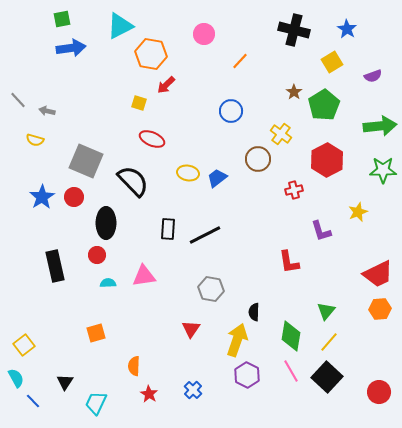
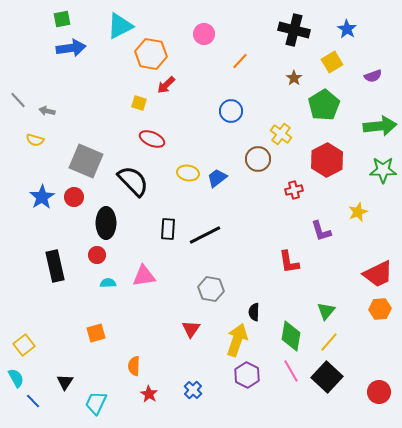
brown star at (294, 92): moved 14 px up
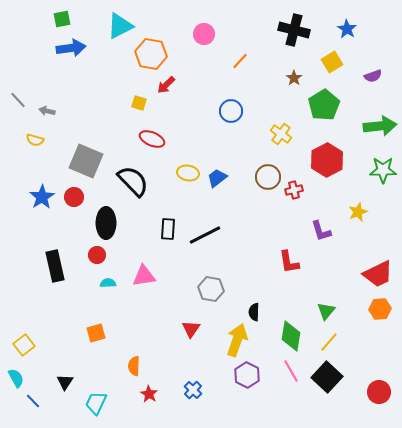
brown circle at (258, 159): moved 10 px right, 18 px down
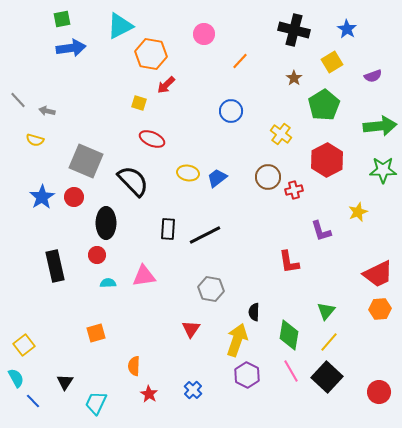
green diamond at (291, 336): moved 2 px left, 1 px up
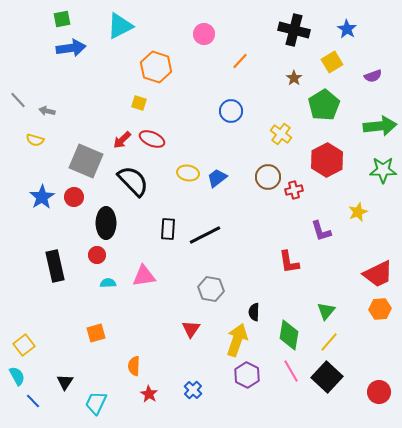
orange hexagon at (151, 54): moved 5 px right, 13 px down; rotated 8 degrees clockwise
red arrow at (166, 85): moved 44 px left, 55 px down
cyan semicircle at (16, 378): moved 1 px right, 2 px up
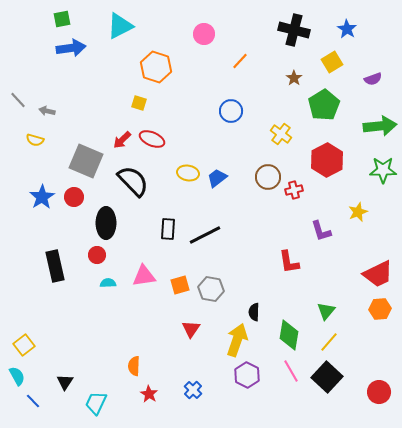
purple semicircle at (373, 76): moved 3 px down
orange square at (96, 333): moved 84 px right, 48 px up
